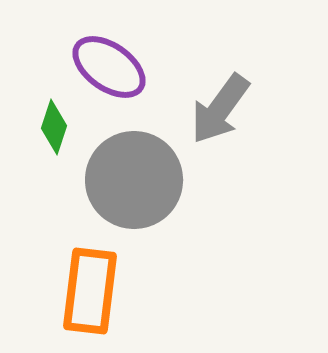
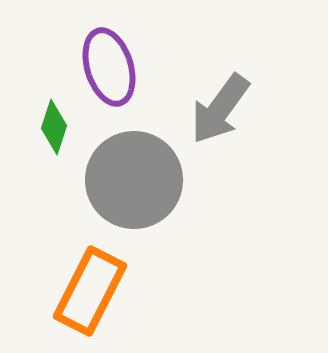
purple ellipse: rotated 38 degrees clockwise
orange rectangle: rotated 20 degrees clockwise
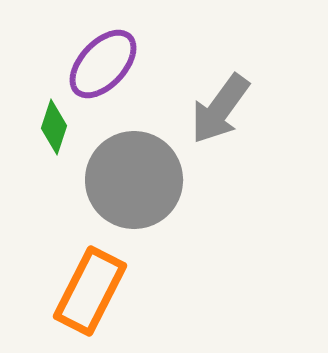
purple ellipse: moved 6 px left, 3 px up; rotated 60 degrees clockwise
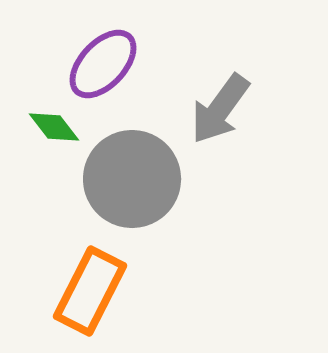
green diamond: rotated 56 degrees counterclockwise
gray circle: moved 2 px left, 1 px up
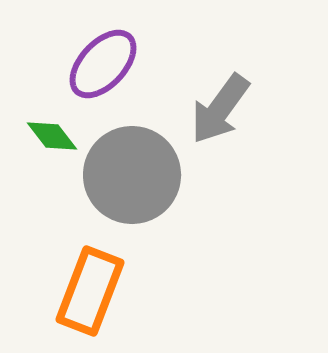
green diamond: moved 2 px left, 9 px down
gray circle: moved 4 px up
orange rectangle: rotated 6 degrees counterclockwise
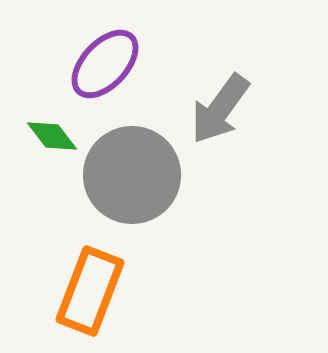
purple ellipse: moved 2 px right
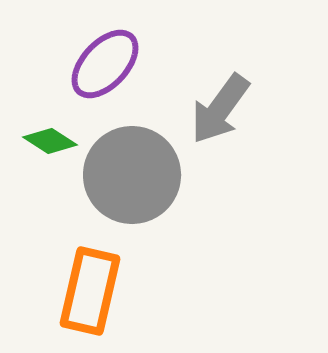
green diamond: moved 2 px left, 5 px down; rotated 20 degrees counterclockwise
orange rectangle: rotated 8 degrees counterclockwise
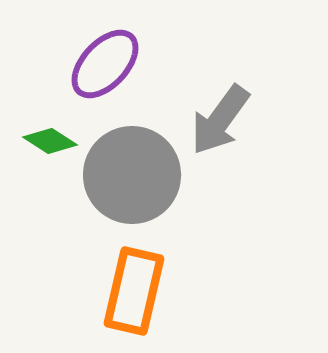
gray arrow: moved 11 px down
orange rectangle: moved 44 px right
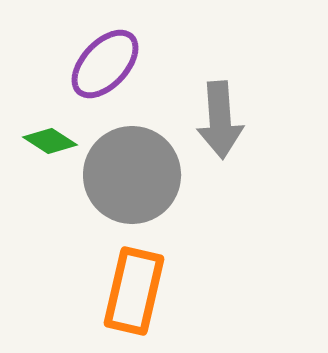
gray arrow: rotated 40 degrees counterclockwise
